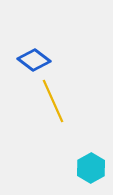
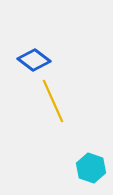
cyan hexagon: rotated 12 degrees counterclockwise
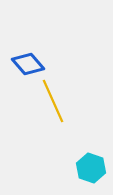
blue diamond: moved 6 px left, 4 px down; rotated 12 degrees clockwise
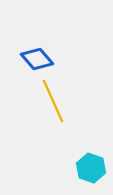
blue diamond: moved 9 px right, 5 px up
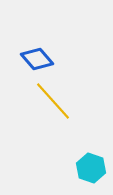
yellow line: rotated 18 degrees counterclockwise
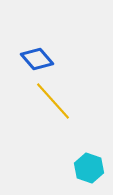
cyan hexagon: moved 2 px left
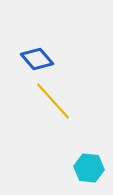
cyan hexagon: rotated 12 degrees counterclockwise
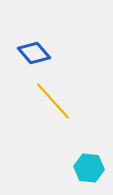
blue diamond: moved 3 px left, 6 px up
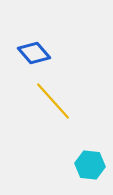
cyan hexagon: moved 1 px right, 3 px up
